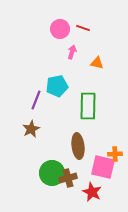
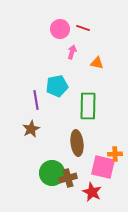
purple line: rotated 30 degrees counterclockwise
brown ellipse: moved 1 px left, 3 px up
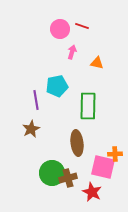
red line: moved 1 px left, 2 px up
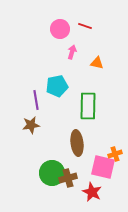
red line: moved 3 px right
brown star: moved 4 px up; rotated 18 degrees clockwise
orange cross: rotated 16 degrees counterclockwise
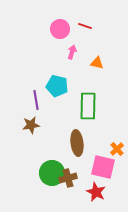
cyan pentagon: rotated 25 degrees clockwise
orange cross: moved 2 px right, 5 px up; rotated 24 degrees counterclockwise
red star: moved 4 px right
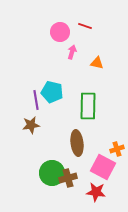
pink circle: moved 3 px down
cyan pentagon: moved 5 px left, 6 px down
orange cross: rotated 24 degrees clockwise
pink square: rotated 15 degrees clockwise
red star: rotated 18 degrees counterclockwise
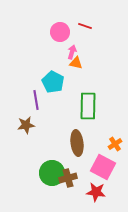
orange triangle: moved 21 px left
cyan pentagon: moved 1 px right, 10 px up; rotated 15 degrees clockwise
brown star: moved 5 px left
orange cross: moved 2 px left, 5 px up; rotated 16 degrees counterclockwise
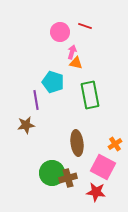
cyan pentagon: rotated 10 degrees counterclockwise
green rectangle: moved 2 px right, 11 px up; rotated 12 degrees counterclockwise
